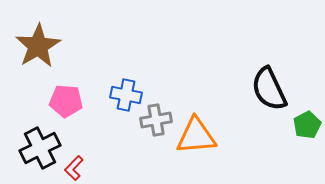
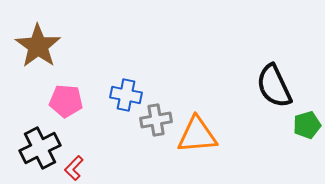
brown star: rotated 6 degrees counterclockwise
black semicircle: moved 5 px right, 3 px up
green pentagon: rotated 12 degrees clockwise
orange triangle: moved 1 px right, 1 px up
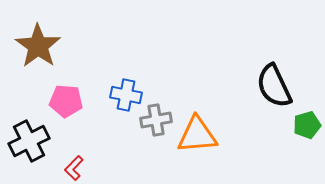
black cross: moved 11 px left, 7 px up
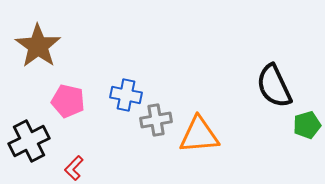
pink pentagon: moved 2 px right; rotated 8 degrees clockwise
orange triangle: moved 2 px right
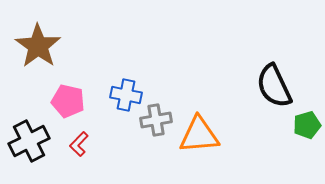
red L-shape: moved 5 px right, 24 px up
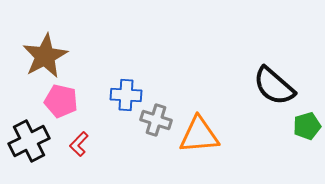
brown star: moved 7 px right, 10 px down; rotated 9 degrees clockwise
black semicircle: rotated 24 degrees counterclockwise
blue cross: rotated 8 degrees counterclockwise
pink pentagon: moved 7 px left
gray cross: rotated 28 degrees clockwise
green pentagon: moved 1 px down
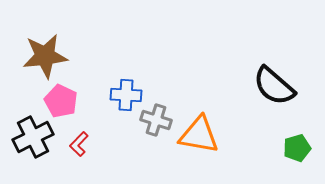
brown star: rotated 21 degrees clockwise
pink pentagon: rotated 12 degrees clockwise
green pentagon: moved 10 px left, 22 px down
orange triangle: rotated 15 degrees clockwise
black cross: moved 4 px right, 4 px up
